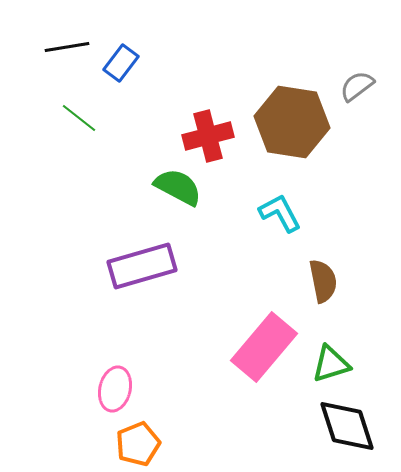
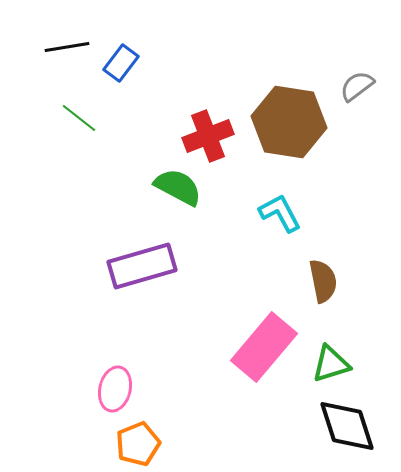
brown hexagon: moved 3 px left
red cross: rotated 6 degrees counterclockwise
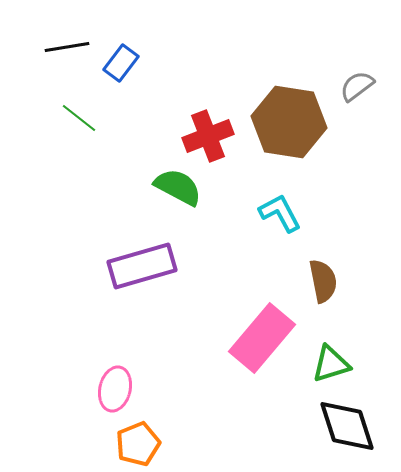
pink rectangle: moved 2 px left, 9 px up
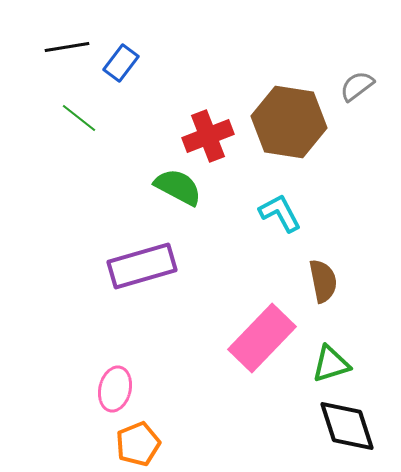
pink rectangle: rotated 4 degrees clockwise
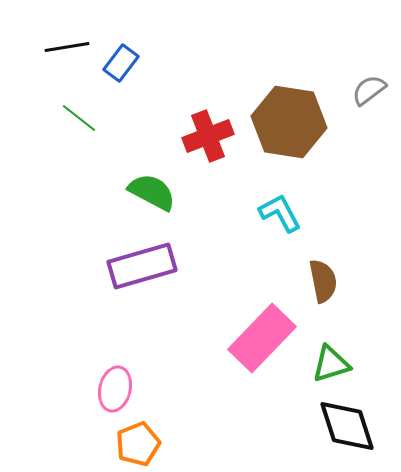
gray semicircle: moved 12 px right, 4 px down
green semicircle: moved 26 px left, 5 px down
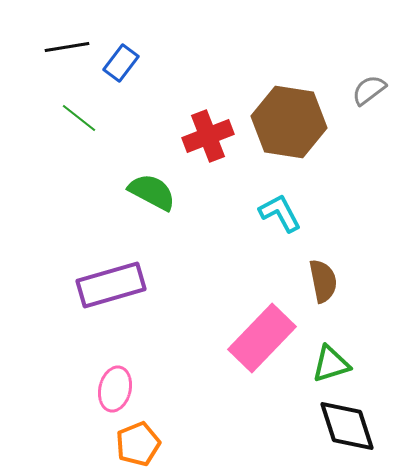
purple rectangle: moved 31 px left, 19 px down
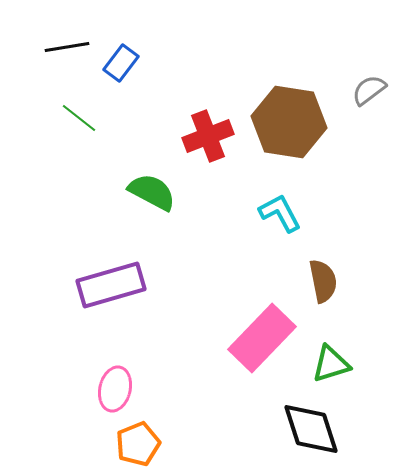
black diamond: moved 36 px left, 3 px down
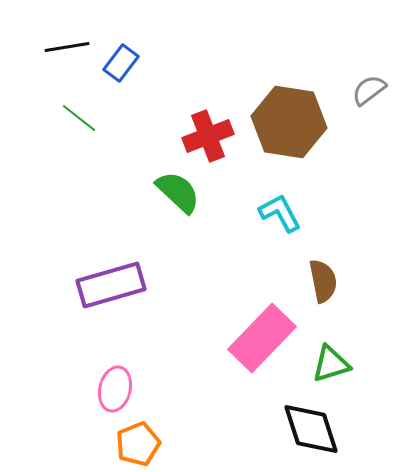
green semicircle: moved 26 px right; rotated 15 degrees clockwise
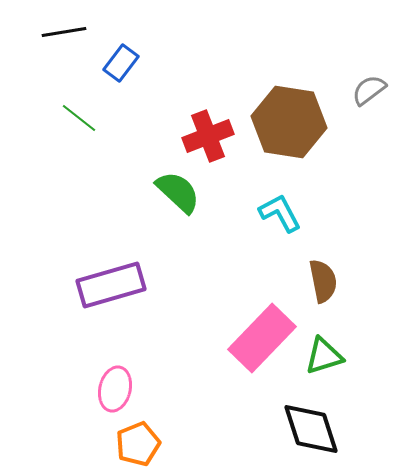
black line: moved 3 px left, 15 px up
green triangle: moved 7 px left, 8 px up
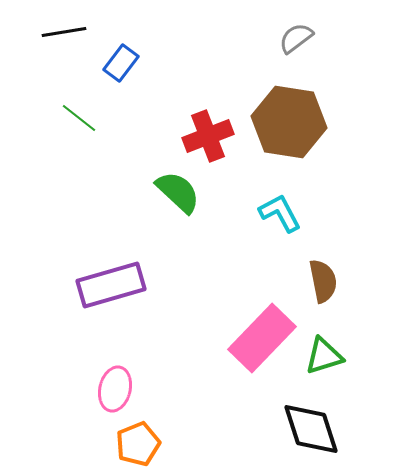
gray semicircle: moved 73 px left, 52 px up
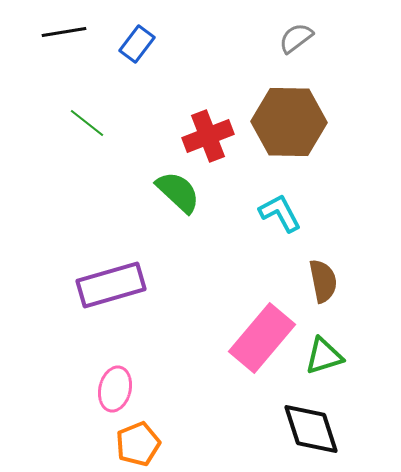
blue rectangle: moved 16 px right, 19 px up
green line: moved 8 px right, 5 px down
brown hexagon: rotated 8 degrees counterclockwise
pink rectangle: rotated 4 degrees counterclockwise
